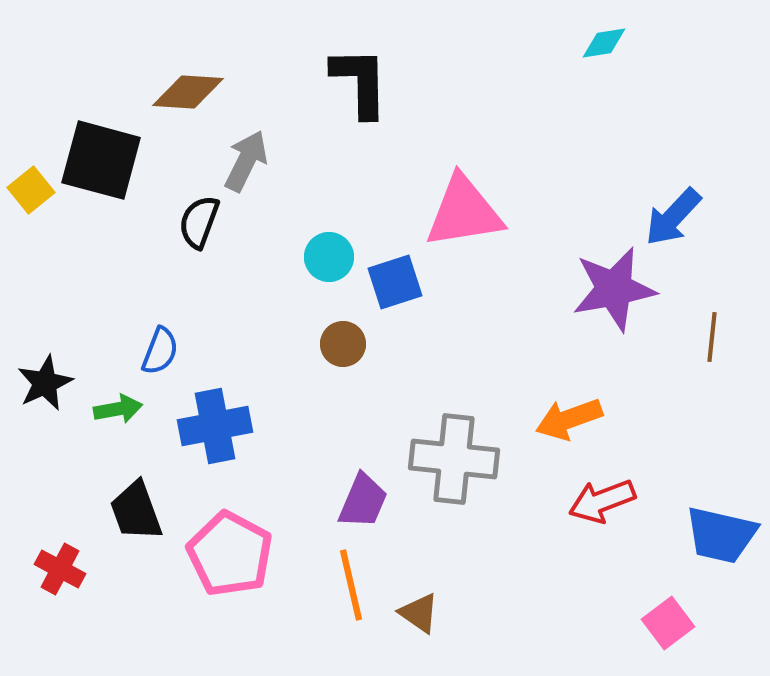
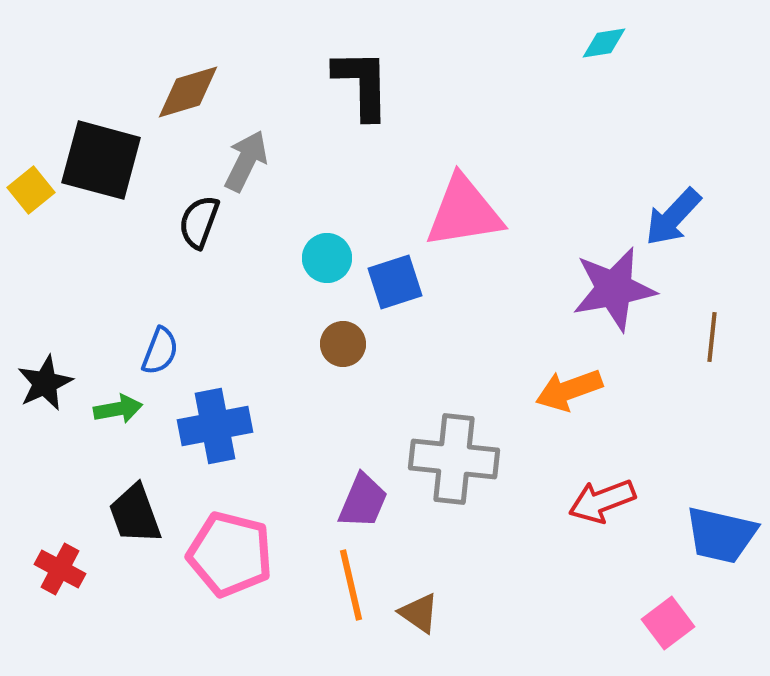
black L-shape: moved 2 px right, 2 px down
brown diamond: rotated 20 degrees counterclockwise
cyan circle: moved 2 px left, 1 px down
orange arrow: moved 29 px up
black trapezoid: moved 1 px left, 3 px down
pink pentagon: rotated 14 degrees counterclockwise
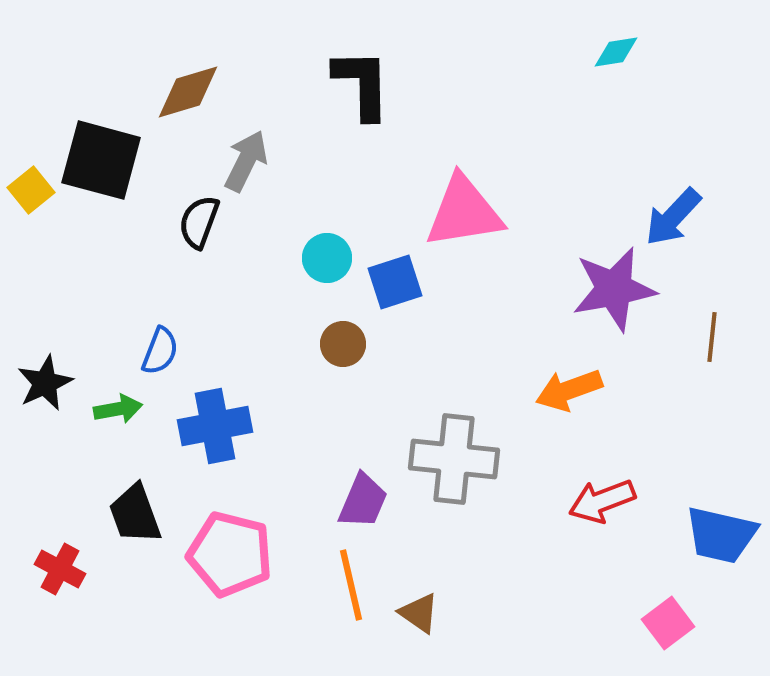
cyan diamond: moved 12 px right, 9 px down
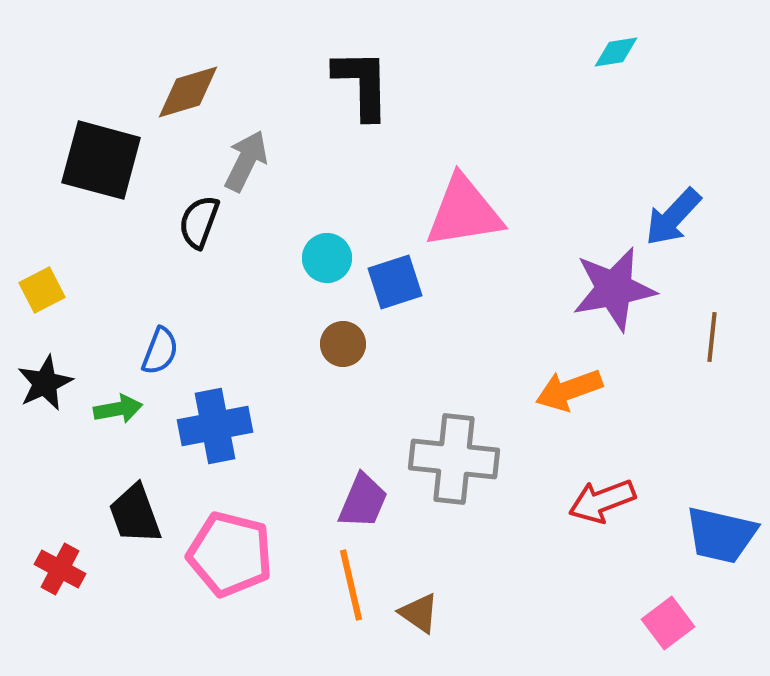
yellow square: moved 11 px right, 100 px down; rotated 12 degrees clockwise
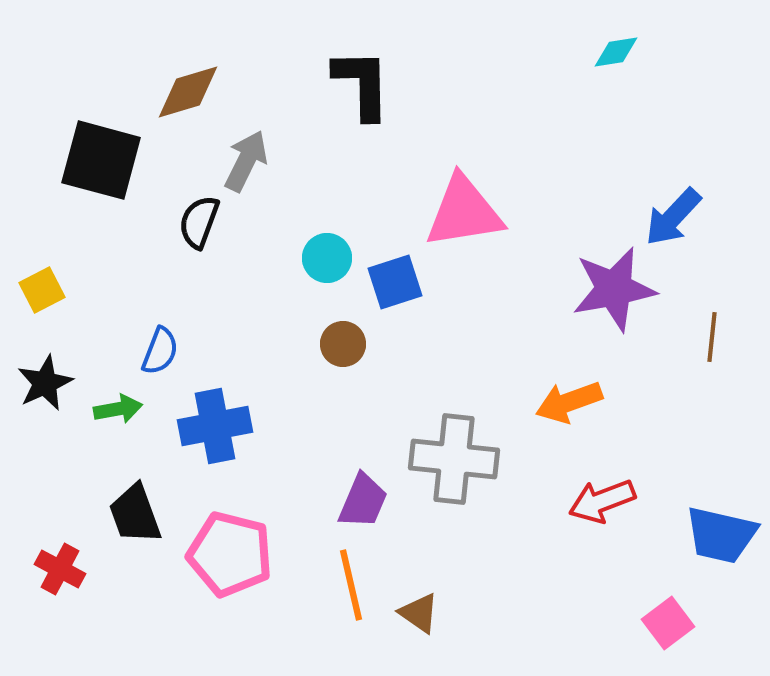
orange arrow: moved 12 px down
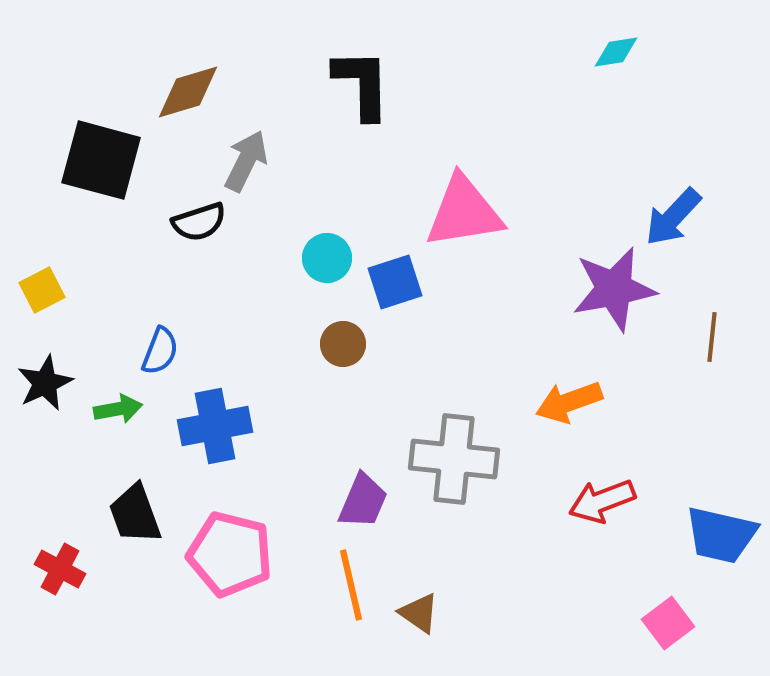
black semicircle: rotated 128 degrees counterclockwise
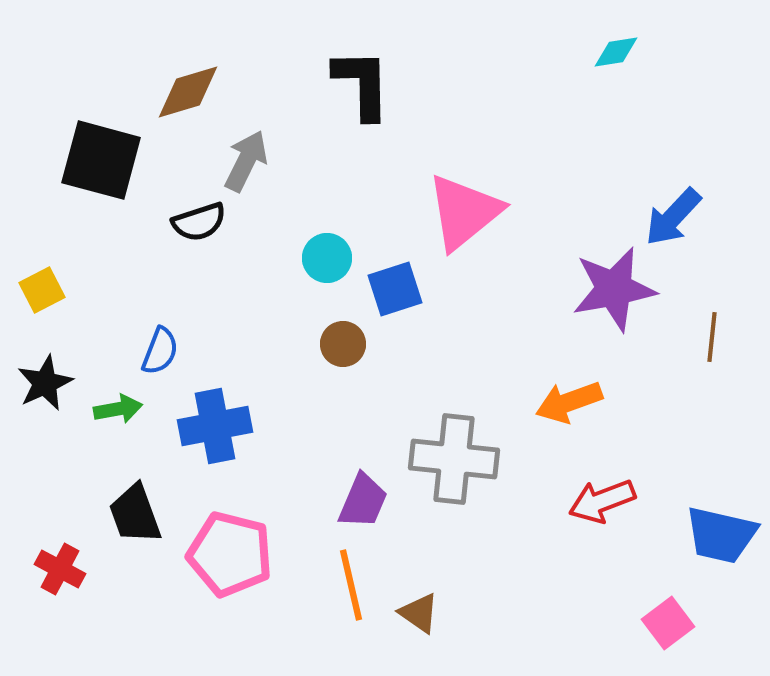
pink triangle: rotated 30 degrees counterclockwise
blue square: moved 7 px down
